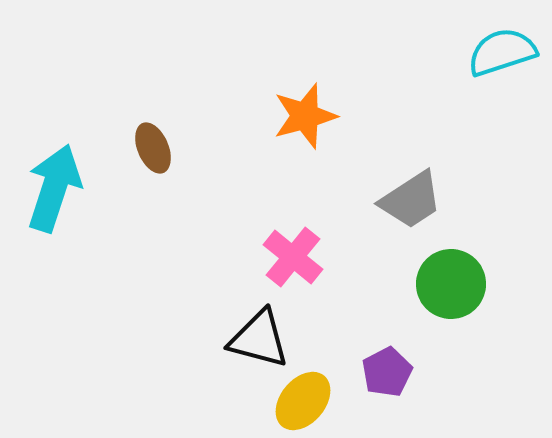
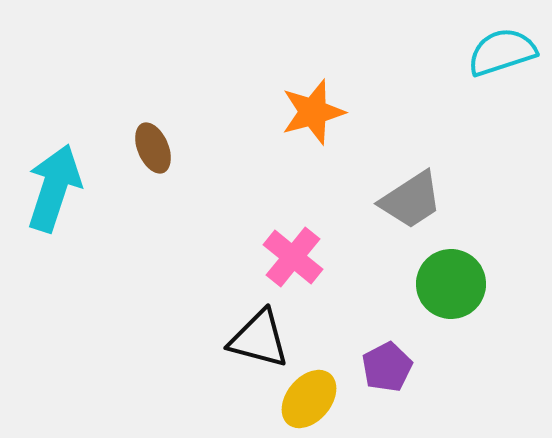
orange star: moved 8 px right, 4 px up
purple pentagon: moved 5 px up
yellow ellipse: moved 6 px right, 2 px up
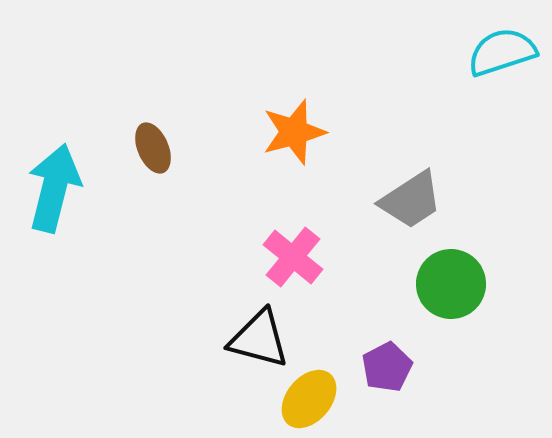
orange star: moved 19 px left, 20 px down
cyan arrow: rotated 4 degrees counterclockwise
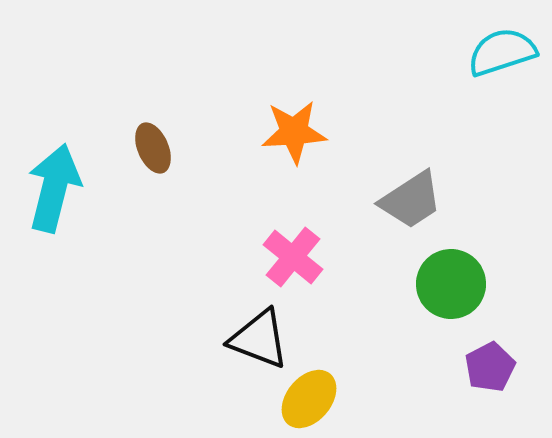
orange star: rotated 12 degrees clockwise
black triangle: rotated 6 degrees clockwise
purple pentagon: moved 103 px right
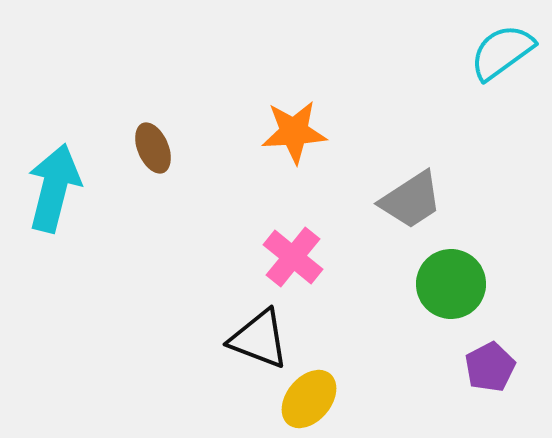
cyan semicircle: rotated 18 degrees counterclockwise
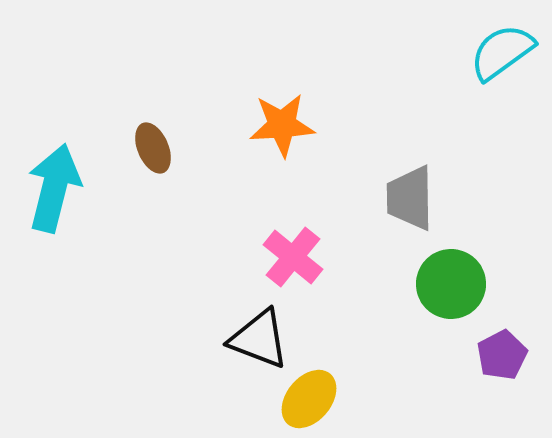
orange star: moved 12 px left, 7 px up
gray trapezoid: moved 1 px left, 2 px up; rotated 122 degrees clockwise
purple pentagon: moved 12 px right, 12 px up
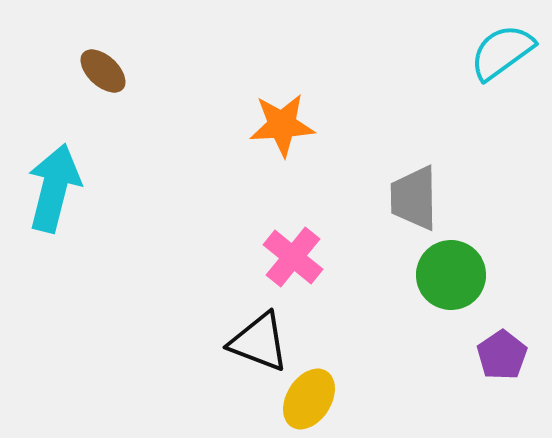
brown ellipse: moved 50 px left, 77 px up; rotated 24 degrees counterclockwise
gray trapezoid: moved 4 px right
green circle: moved 9 px up
black triangle: moved 3 px down
purple pentagon: rotated 6 degrees counterclockwise
yellow ellipse: rotated 8 degrees counterclockwise
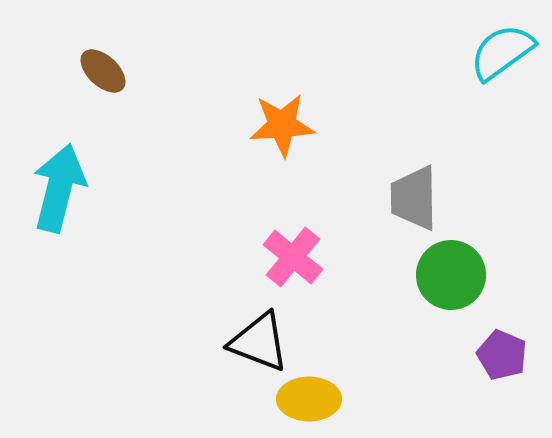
cyan arrow: moved 5 px right
purple pentagon: rotated 15 degrees counterclockwise
yellow ellipse: rotated 58 degrees clockwise
